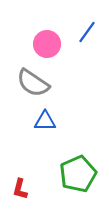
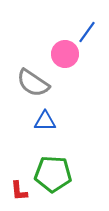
pink circle: moved 18 px right, 10 px down
green pentagon: moved 25 px left; rotated 27 degrees clockwise
red L-shape: moved 1 px left, 2 px down; rotated 20 degrees counterclockwise
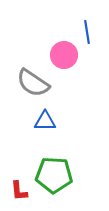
blue line: rotated 45 degrees counterclockwise
pink circle: moved 1 px left, 1 px down
green pentagon: moved 1 px right, 1 px down
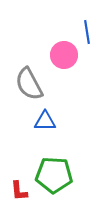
gray semicircle: moved 4 px left, 1 px down; rotated 28 degrees clockwise
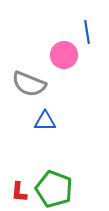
gray semicircle: rotated 40 degrees counterclockwise
green pentagon: moved 14 px down; rotated 18 degrees clockwise
red L-shape: moved 1 px down; rotated 10 degrees clockwise
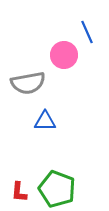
blue line: rotated 15 degrees counterclockwise
gray semicircle: moved 1 px left, 1 px up; rotated 32 degrees counterclockwise
green pentagon: moved 3 px right
